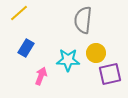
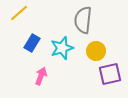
blue rectangle: moved 6 px right, 5 px up
yellow circle: moved 2 px up
cyan star: moved 6 px left, 12 px up; rotated 20 degrees counterclockwise
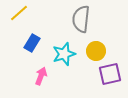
gray semicircle: moved 2 px left, 1 px up
cyan star: moved 2 px right, 6 px down
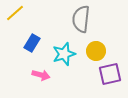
yellow line: moved 4 px left
pink arrow: moved 1 px up; rotated 84 degrees clockwise
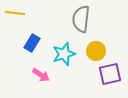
yellow line: rotated 48 degrees clockwise
pink arrow: rotated 18 degrees clockwise
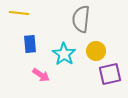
yellow line: moved 4 px right
blue rectangle: moved 2 px left, 1 px down; rotated 36 degrees counterclockwise
cyan star: rotated 20 degrees counterclockwise
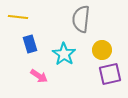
yellow line: moved 1 px left, 4 px down
blue rectangle: rotated 12 degrees counterclockwise
yellow circle: moved 6 px right, 1 px up
pink arrow: moved 2 px left, 1 px down
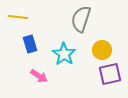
gray semicircle: rotated 12 degrees clockwise
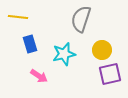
cyan star: rotated 25 degrees clockwise
